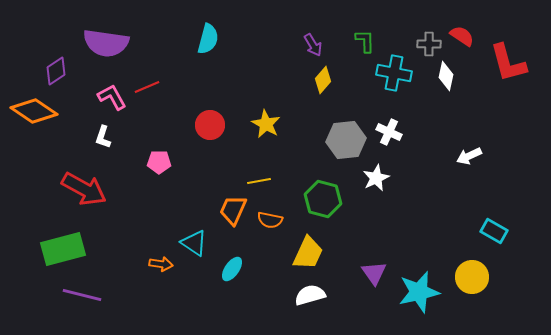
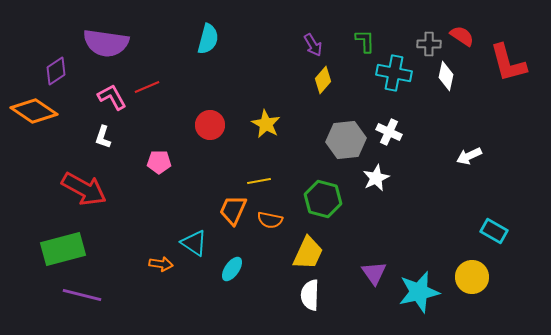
white semicircle: rotated 72 degrees counterclockwise
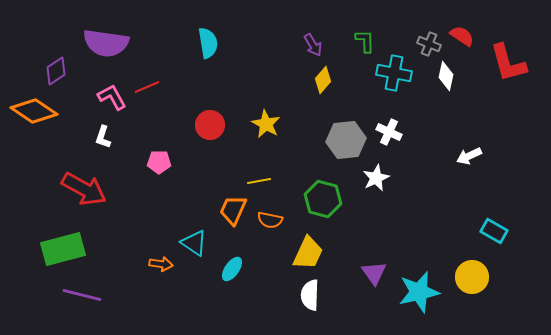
cyan semicircle: moved 4 px down; rotated 24 degrees counterclockwise
gray cross: rotated 20 degrees clockwise
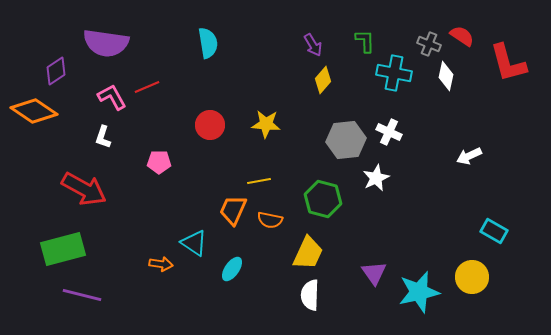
yellow star: rotated 24 degrees counterclockwise
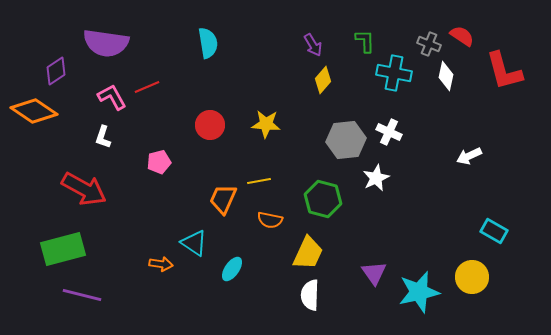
red L-shape: moved 4 px left, 8 px down
pink pentagon: rotated 15 degrees counterclockwise
orange trapezoid: moved 10 px left, 11 px up
